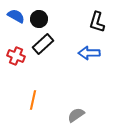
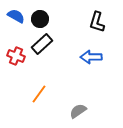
black circle: moved 1 px right
black rectangle: moved 1 px left
blue arrow: moved 2 px right, 4 px down
orange line: moved 6 px right, 6 px up; rotated 24 degrees clockwise
gray semicircle: moved 2 px right, 4 px up
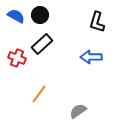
black circle: moved 4 px up
red cross: moved 1 px right, 2 px down
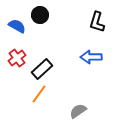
blue semicircle: moved 1 px right, 10 px down
black rectangle: moved 25 px down
red cross: rotated 30 degrees clockwise
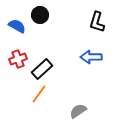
red cross: moved 1 px right, 1 px down; rotated 18 degrees clockwise
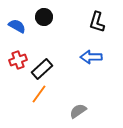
black circle: moved 4 px right, 2 px down
red cross: moved 1 px down
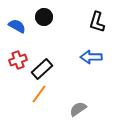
gray semicircle: moved 2 px up
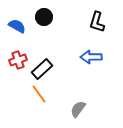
orange line: rotated 72 degrees counterclockwise
gray semicircle: rotated 18 degrees counterclockwise
